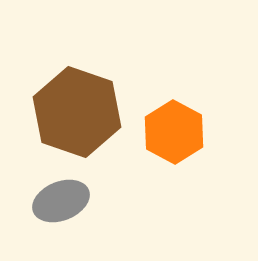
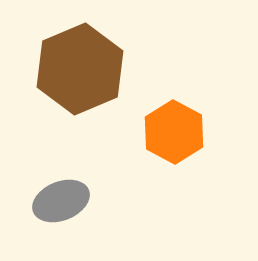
brown hexagon: moved 3 px right, 43 px up; rotated 18 degrees clockwise
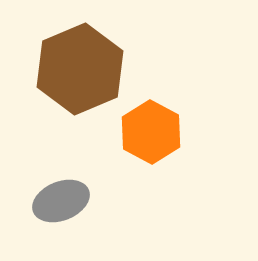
orange hexagon: moved 23 px left
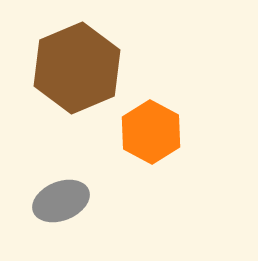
brown hexagon: moved 3 px left, 1 px up
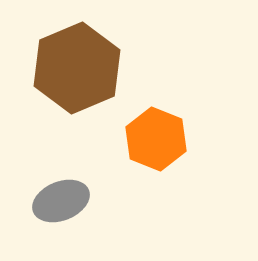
orange hexagon: moved 5 px right, 7 px down; rotated 6 degrees counterclockwise
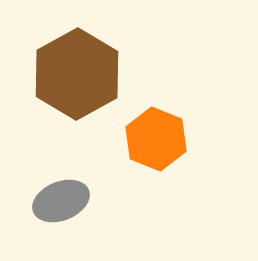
brown hexagon: moved 6 px down; rotated 6 degrees counterclockwise
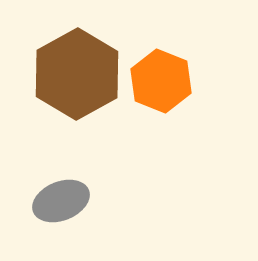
orange hexagon: moved 5 px right, 58 px up
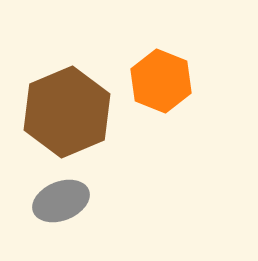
brown hexagon: moved 10 px left, 38 px down; rotated 6 degrees clockwise
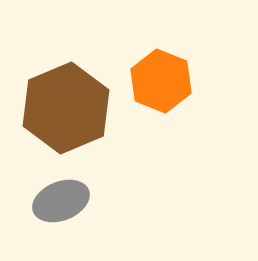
brown hexagon: moved 1 px left, 4 px up
